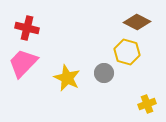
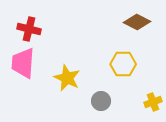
red cross: moved 2 px right, 1 px down
yellow hexagon: moved 4 px left, 12 px down; rotated 15 degrees counterclockwise
pink trapezoid: rotated 40 degrees counterclockwise
gray circle: moved 3 px left, 28 px down
yellow cross: moved 6 px right, 2 px up
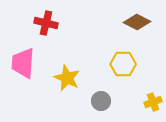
red cross: moved 17 px right, 6 px up
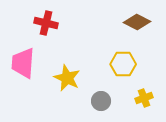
yellow cross: moved 9 px left, 4 px up
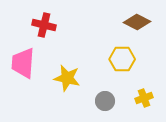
red cross: moved 2 px left, 2 px down
yellow hexagon: moved 1 px left, 5 px up
yellow star: rotated 12 degrees counterclockwise
gray circle: moved 4 px right
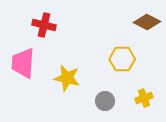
brown diamond: moved 10 px right
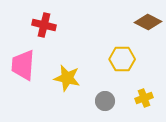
brown diamond: moved 1 px right
pink trapezoid: moved 2 px down
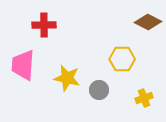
red cross: rotated 15 degrees counterclockwise
gray circle: moved 6 px left, 11 px up
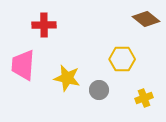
brown diamond: moved 2 px left, 3 px up; rotated 12 degrees clockwise
